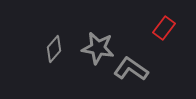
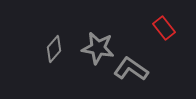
red rectangle: rotated 75 degrees counterclockwise
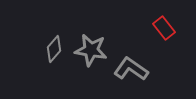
gray star: moved 7 px left, 2 px down
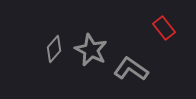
gray star: rotated 16 degrees clockwise
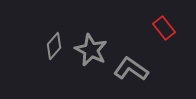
gray diamond: moved 3 px up
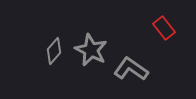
gray diamond: moved 5 px down
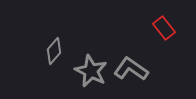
gray star: moved 21 px down
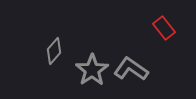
gray star: moved 1 px right, 1 px up; rotated 12 degrees clockwise
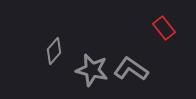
gray star: rotated 24 degrees counterclockwise
